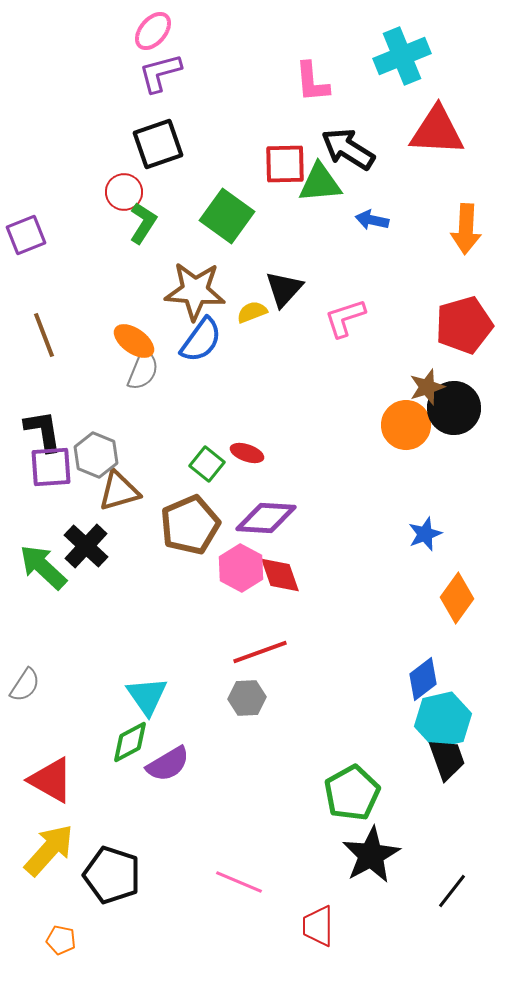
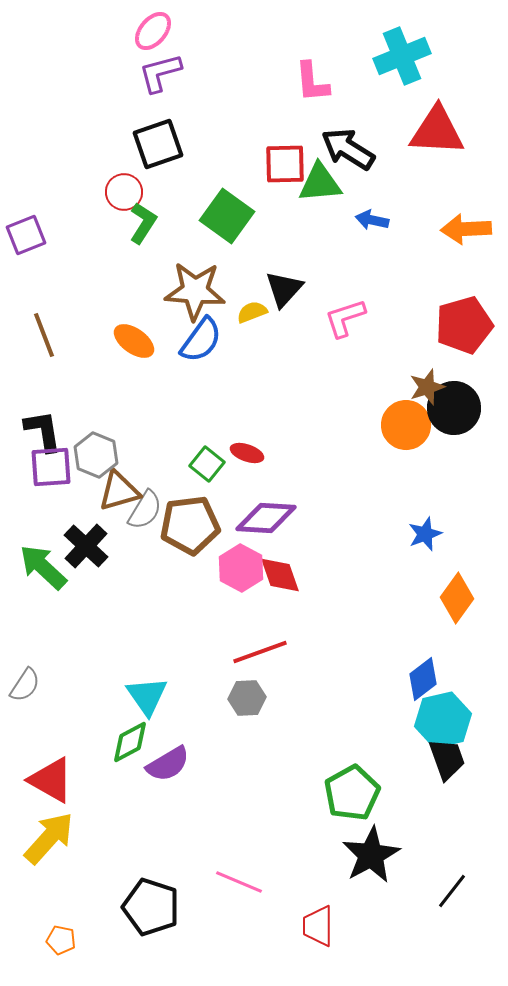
orange arrow at (466, 229): rotated 84 degrees clockwise
gray semicircle at (143, 370): moved 2 px right, 140 px down; rotated 9 degrees clockwise
brown pentagon at (190, 525): rotated 16 degrees clockwise
yellow arrow at (49, 850): moved 12 px up
black pentagon at (112, 875): moved 39 px right, 32 px down
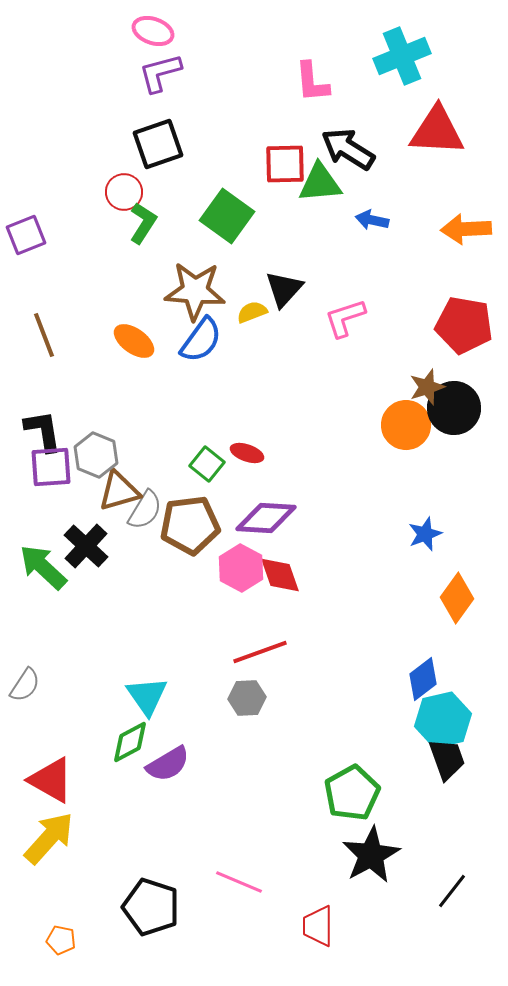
pink ellipse at (153, 31): rotated 69 degrees clockwise
red pentagon at (464, 325): rotated 26 degrees clockwise
